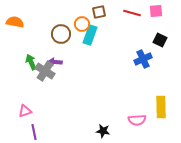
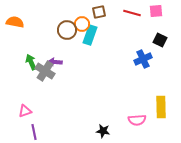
brown circle: moved 6 px right, 4 px up
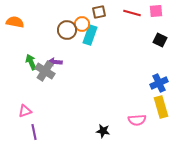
blue cross: moved 16 px right, 24 px down
yellow rectangle: rotated 15 degrees counterclockwise
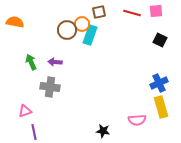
gray cross: moved 5 px right, 16 px down; rotated 24 degrees counterclockwise
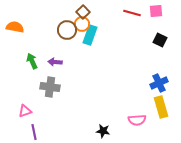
brown square: moved 16 px left; rotated 32 degrees counterclockwise
orange semicircle: moved 5 px down
green arrow: moved 1 px right, 1 px up
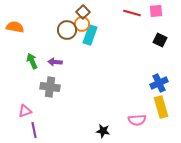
purple line: moved 2 px up
